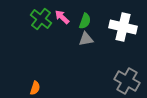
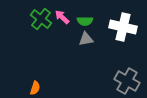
green semicircle: rotated 70 degrees clockwise
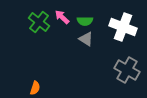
green cross: moved 2 px left, 3 px down
white cross: rotated 8 degrees clockwise
gray triangle: rotated 42 degrees clockwise
gray cross: moved 11 px up
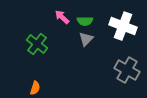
green cross: moved 2 px left, 22 px down
white cross: moved 1 px up
gray triangle: rotated 42 degrees clockwise
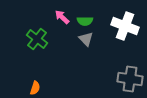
white cross: moved 2 px right
gray triangle: rotated 28 degrees counterclockwise
green cross: moved 5 px up
gray cross: moved 3 px right, 9 px down; rotated 20 degrees counterclockwise
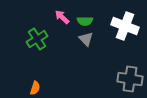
green cross: rotated 20 degrees clockwise
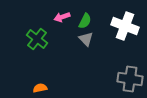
pink arrow: rotated 63 degrees counterclockwise
green semicircle: rotated 63 degrees counterclockwise
green cross: rotated 20 degrees counterclockwise
orange semicircle: moved 5 px right; rotated 120 degrees counterclockwise
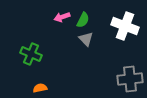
green semicircle: moved 2 px left, 1 px up
green cross: moved 6 px left, 15 px down; rotated 15 degrees counterclockwise
gray cross: rotated 15 degrees counterclockwise
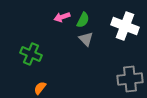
orange semicircle: rotated 40 degrees counterclockwise
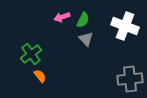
green cross: rotated 30 degrees clockwise
orange semicircle: moved 12 px up; rotated 104 degrees clockwise
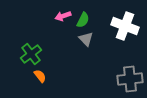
pink arrow: moved 1 px right, 1 px up
